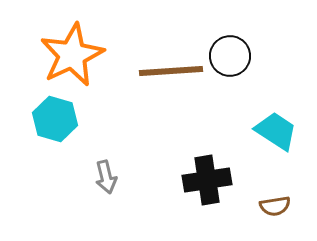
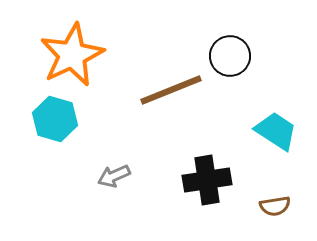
brown line: moved 19 px down; rotated 18 degrees counterclockwise
gray arrow: moved 8 px right, 1 px up; rotated 80 degrees clockwise
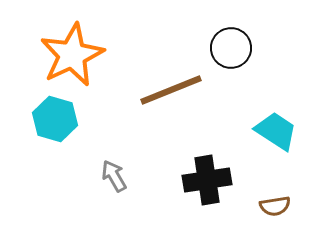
black circle: moved 1 px right, 8 px up
gray arrow: rotated 84 degrees clockwise
